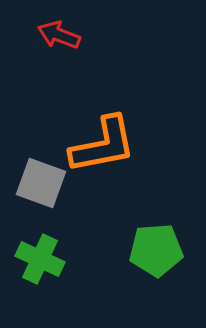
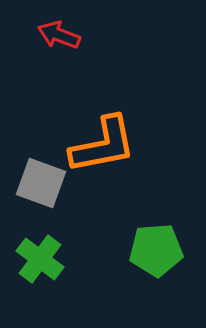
green cross: rotated 12 degrees clockwise
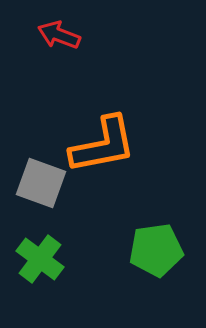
green pentagon: rotated 4 degrees counterclockwise
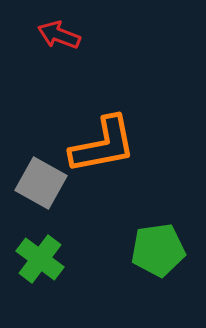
gray square: rotated 9 degrees clockwise
green pentagon: moved 2 px right
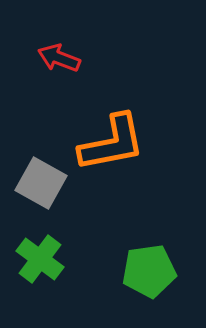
red arrow: moved 23 px down
orange L-shape: moved 9 px right, 2 px up
green pentagon: moved 9 px left, 21 px down
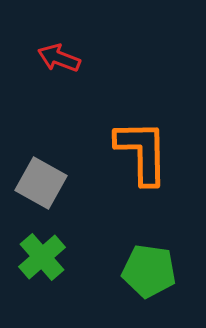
orange L-shape: moved 30 px right, 9 px down; rotated 80 degrees counterclockwise
green cross: moved 2 px right, 2 px up; rotated 12 degrees clockwise
green pentagon: rotated 16 degrees clockwise
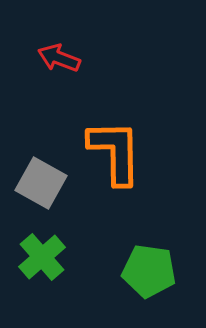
orange L-shape: moved 27 px left
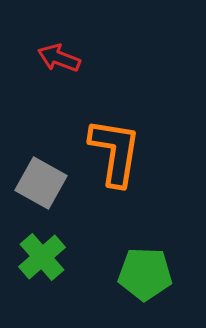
orange L-shape: rotated 10 degrees clockwise
green pentagon: moved 4 px left, 3 px down; rotated 6 degrees counterclockwise
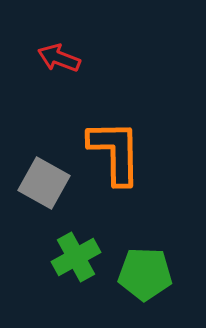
orange L-shape: rotated 10 degrees counterclockwise
gray square: moved 3 px right
green cross: moved 34 px right; rotated 12 degrees clockwise
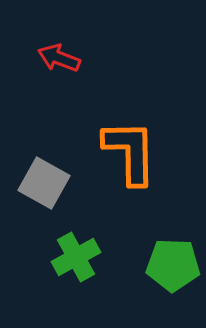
orange L-shape: moved 15 px right
green pentagon: moved 28 px right, 9 px up
